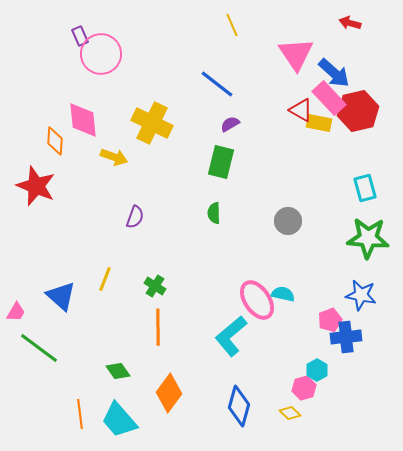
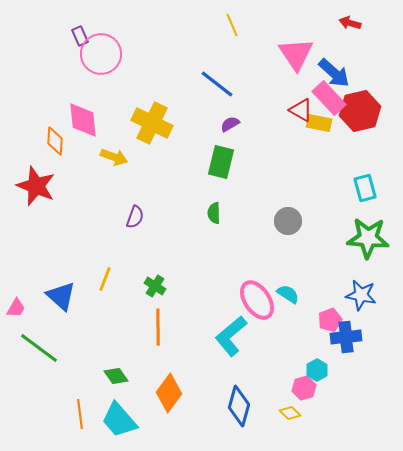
red hexagon at (358, 111): moved 2 px right
cyan semicircle at (283, 294): moved 5 px right; rotated 20 degrees clockwise
pink trapezoid at (16, 312): moved 4 px up
green diamond at (118, 371): moved 2 px left, 5 px down
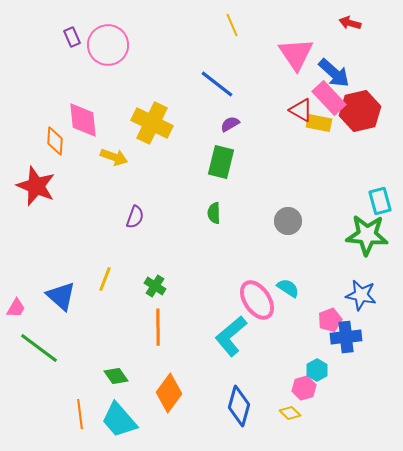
purple rectangle at (80, 36): moved 8 px left, 1 px down
pink circle at (101, 54): moved 7 px right, 9 px up
cyan rectangle at (365, 188): moved 15 px right, 13 px down
green star at (368, 238): moved 1 px left, 3 px up
cyan semicircle at (288, 294): moved 6 px up
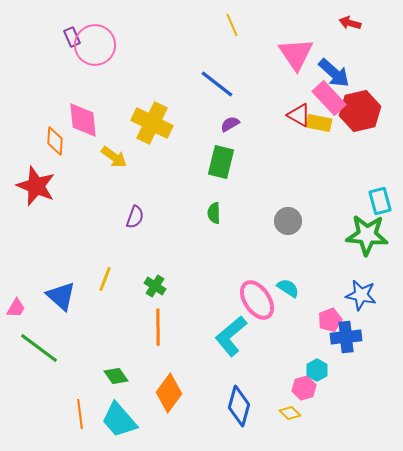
pink circle at (108, 45): moved 13 px left
red triangle at (301, 110): moved 2 px left, 5 px down
yellow arrow at (114, 157): rotated 16 degrees clockwise
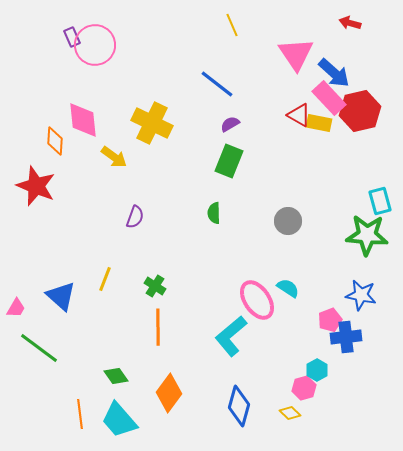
green rectangle at (221, 162): moved 8 px right, 1 px up; rotated 8 degrees clockwise
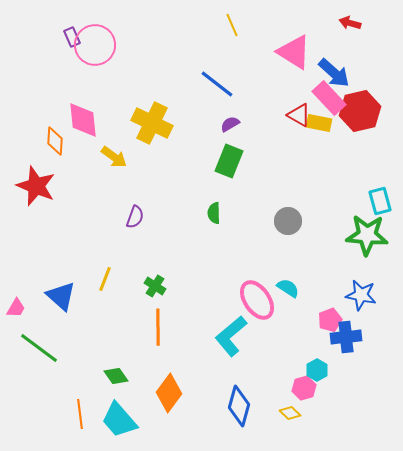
pink triangle at (296, 54): moved 2 px left, 2 px up; rotated 24 degrees counterclockwise
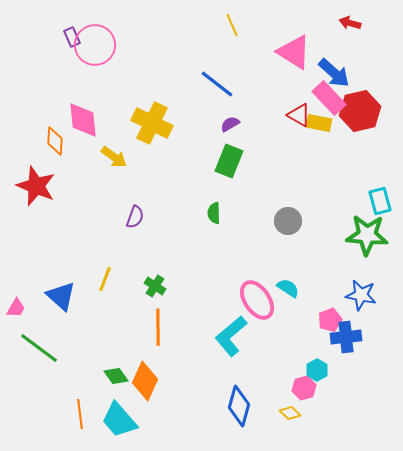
orange diamond at (169, 393): moved 24 px left, 12 px up; rotated 12 degrees counterclockwise
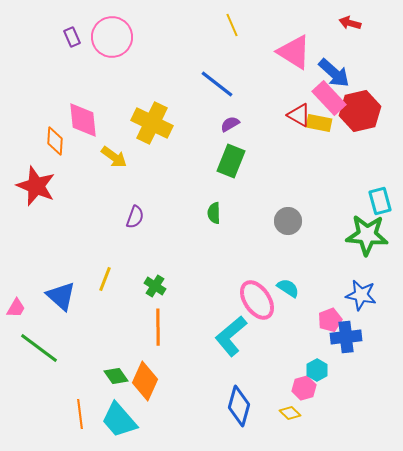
pink circle at (95, 45): moved 17 px right, 8 px up
green rectangle at (229, 161): moved 2 px right
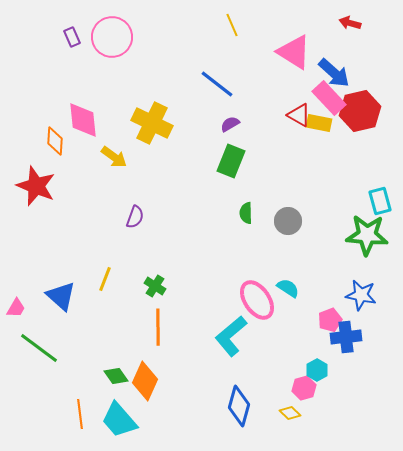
green semicircle at (214, 213): moved 32 px right
